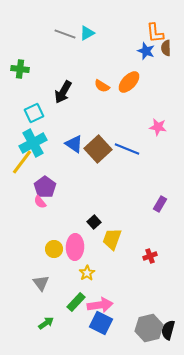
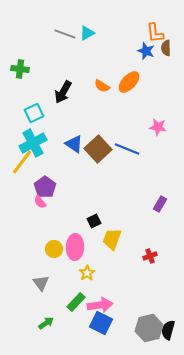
black square: moved 1 px up; rotated 16 degrees clockwise
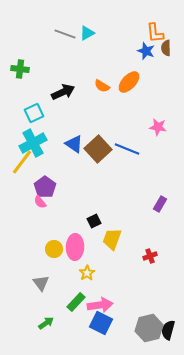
black arrow: rotated 145 degrees counterclockwise
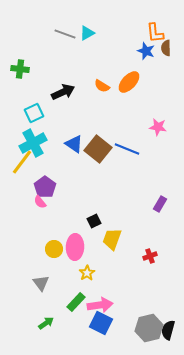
brown square: rotated 8 degrees counterclockwise
